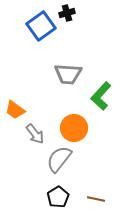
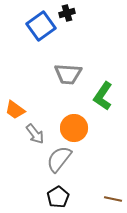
green L-shape: moved 2 px right; rotated 8 degrees counterclockwise
brown line: moved 17 px right
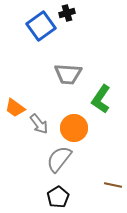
green L-shape: moved 2 px left, 3 px down
orange trapezoid: moved 2 px up
gray arrow: moved 4 px right, 10 px up
brown line: moved 14 px up
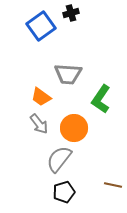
black cross: moved 4 px right
orange trapezoid: moved 26 px right, 11 px up
black pentagon: moved 6 px right, 5 px up; rotated 15 degrees clockwise
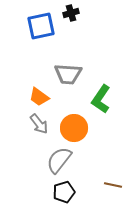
blue square: rotated 24 degrees clockwise
orange trapezoid: moved 2 px left
gray semicircle: moved 1 px down
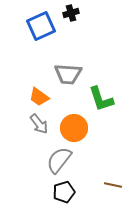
blue square: rotated 12 degrees counterclockwise
green L-shape: rotated 52 degrees counterclockwise
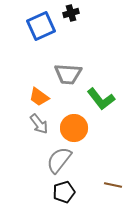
green L-shape: rotated 20 degrees counterclockwise
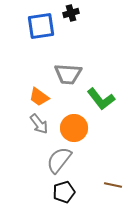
blue square: rotated 16 degrees clockwise
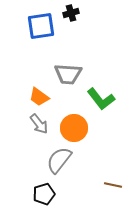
black pentagon: moved 20 px left, 2 px down
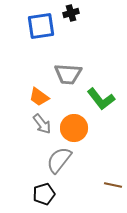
gray arrow: moved 3 px right
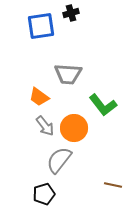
green L-shape: moved 2 px right, 6 px down
gray arrow: moved 3 px right, 2 px down
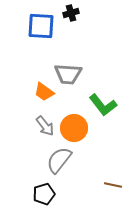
blue square: rotated 12 degrees clockwise
orange trapezoid: moved 5 px right, 5 px up
